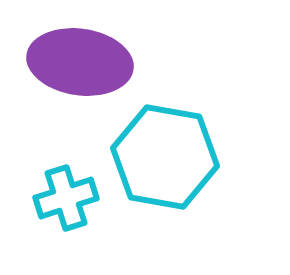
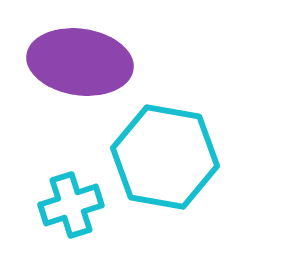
cyan cross: moved 5 px right, 7 px down
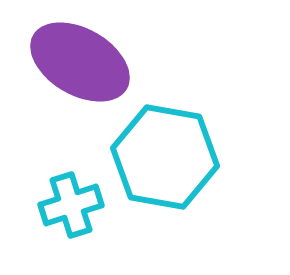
purple ellipse: rotated 22 degrees clockwise
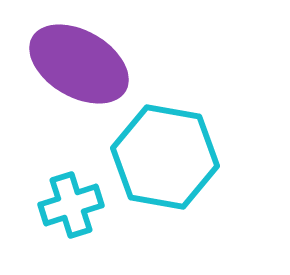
purple ellipse: moved 1 px left, 2 px down
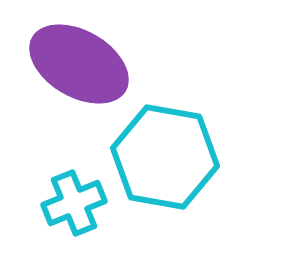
cyan cross: moved 3 px right, 2 px up; rotated 4 degrees counterclockwise
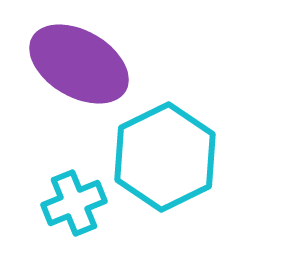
cyan hexagon: rotated 24 degrees clockwise
